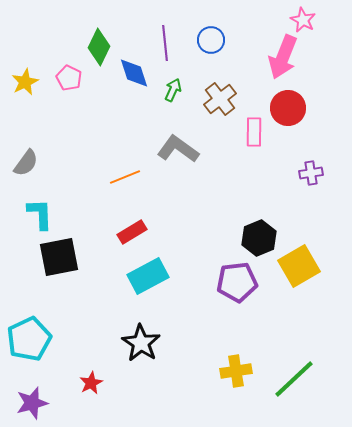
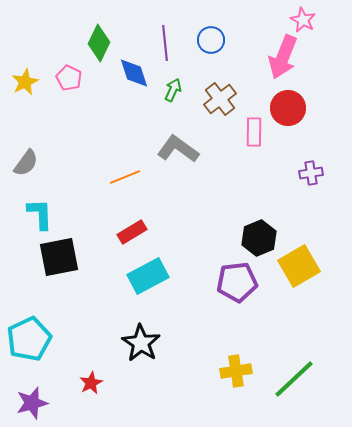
green diamond: moved 4 px up
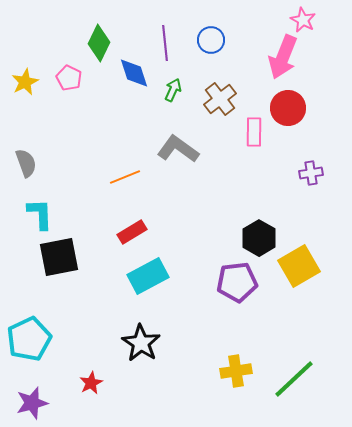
gray semicircle: rotated 56 degrees counterclockwise
black hexagon: rotated 8 degrees counterclockwise
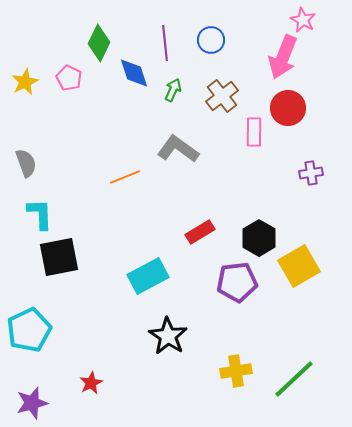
brown cross: moved 2 px right, 3 px up
red rectangle: moved 68 px right
cyan pentagon: moved 9 px up
black star: moved 27 px right, 7 px up
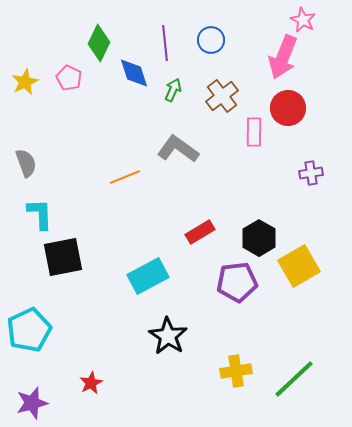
black square: moved 4 px right
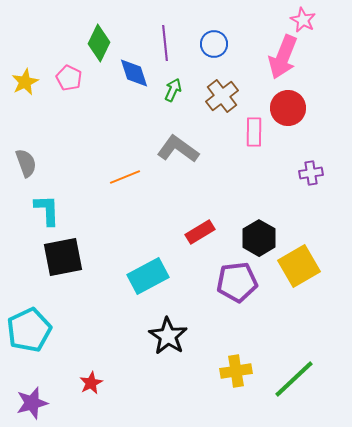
blue circle: moved 3 px right, 4 px down
cyan L-shape: moved 7 px right, 4 px up
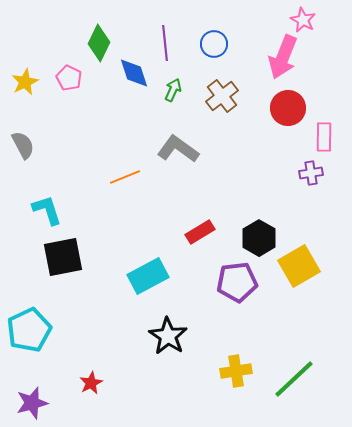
pink rectangle: moved 70 px right, 5 px down
gray semicircle: moved 3 px left, 18 px up; rotated 8 degrees counterclockwise
cyan L-shape: rotated 16 degrees counterclockwise
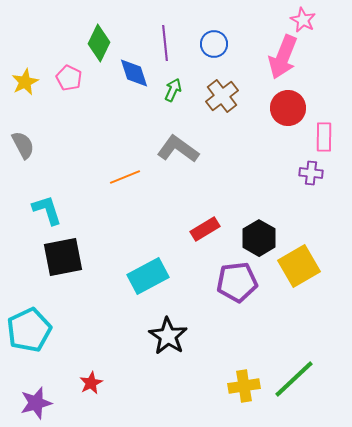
purple cross: rotated 15 degrees clockwise
red rectangle: moved 5 px right, 3 px up
yellow cross: moved 8 px right, 15 px down
purple star: moved 4 px right
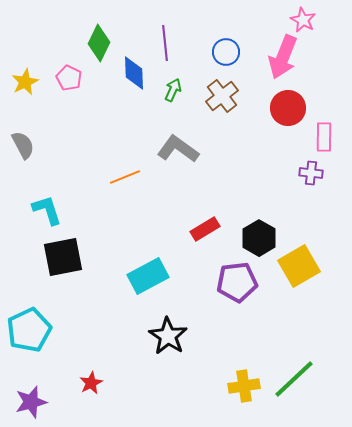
blue circle: moved 12 px right, 8 px down
blue diamond: rotated 16 degrees clockwise
purple star: moved 5 px left, 1 px up
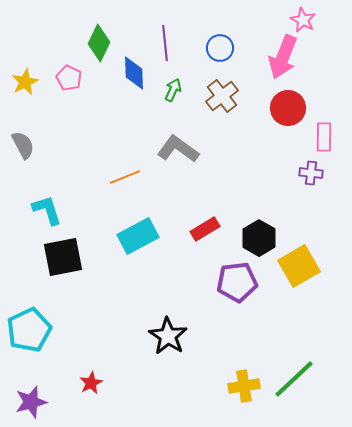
blue circle: moved 6 px left, 4 px up
cyan rectangle: moved 10 px left, 40 px up
